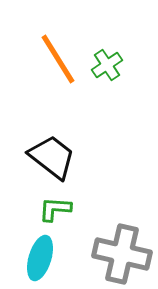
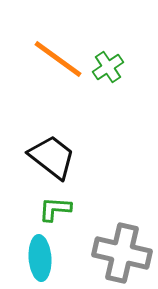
orange line: rotated 22 degrees counterclockwise
green cross: moved 1 px right, 2 px down
gray cross: moved 1 px up
cyan ellipse: rotated 21 degrees counterclockwise
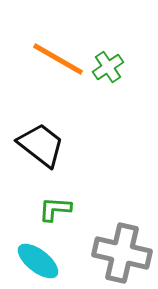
orange line: rotated 6 degrees counterclockwise
black trapezoid: moved 11 px left, 12 px up
cyan ellipse: moved 2 px left, 3 px down; rotated 48 degrees counterclockwise
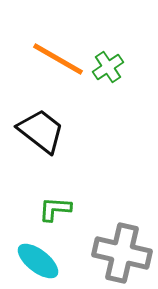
black trapezoid: moved 14 px up
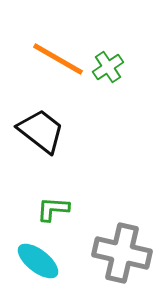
green L-shape: moved 2 px left
